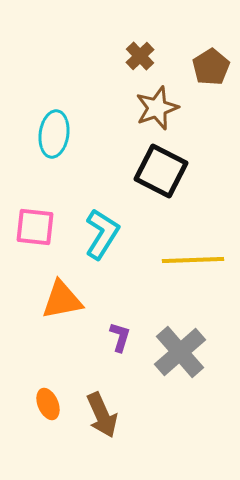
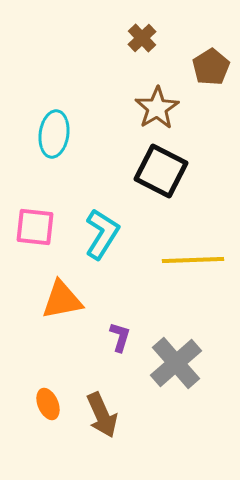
brown cross: moved 2 px right, 18 px up
brown star: rotated 12 degrees counterclockwise
gray cross: moved 4 px left, 11 px down
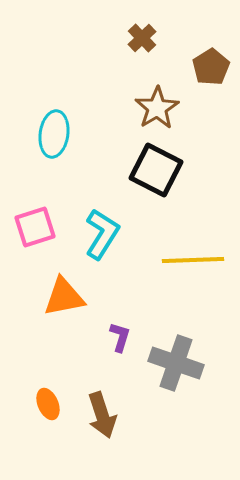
black square: moved 5 px left, 1 px up
pink square: rotated 24 degrees counterclockwise
orange triangle: moved 2 px right, 3 px up
gray cross: rotated 30 degrees counterclockwise
brown arrow: rotated 6 degrees clockwise
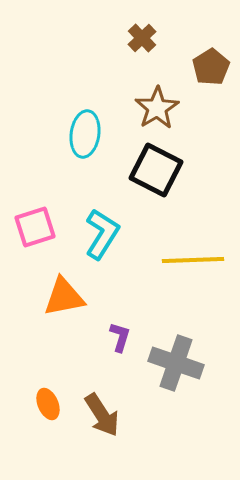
cyan ellipse: moved 31 px right
brown arrow: rotated 15 degrees counterclockwise
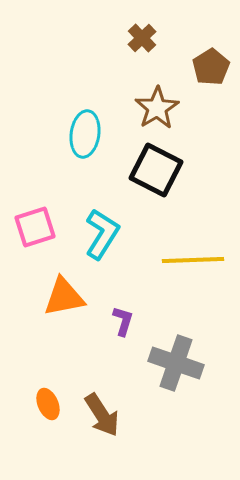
purple L-shape: moved 3 px right, 16 px up
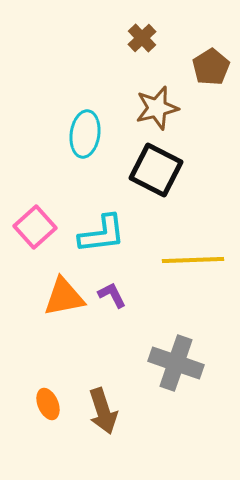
brown star: rotated 18 degrees clockwise
pink square: rotated 24 degrees counterclockwise
cyan L-shape: rotated 51 degrees clockwise
purple L-shape: moved 11 px left, 26 px up; rotated 44 degrees counterclockwise
brown arrow: moved 1 px right, 4 px up; rotated 15 degrees clockwise
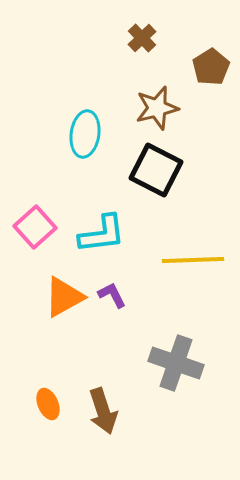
orange triangle: rotated 18 degrees counterclockwise
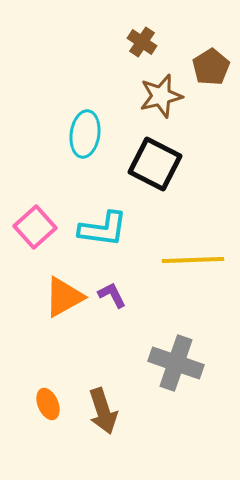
brown cross: moved 4 px down; rotated 12 degrees counterclockwise
brown star: moved 4 px right, 12 px up
black square: moved 1 px left, 6 px up
cyan L-shape: moved 1 px right, 5 px up; rotated 15 degrees clockwise
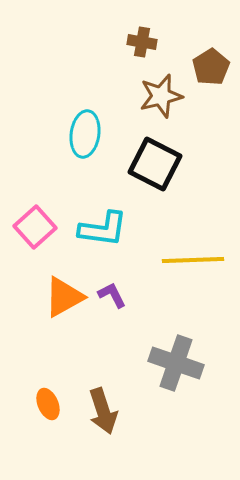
brown cross: rotated 24 degrees counterclockwise
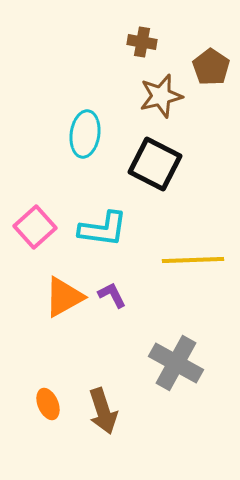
brown pentagon: rotated 6 degrees counterclockwise
gray cross: rotated 10 degrees clockwise
